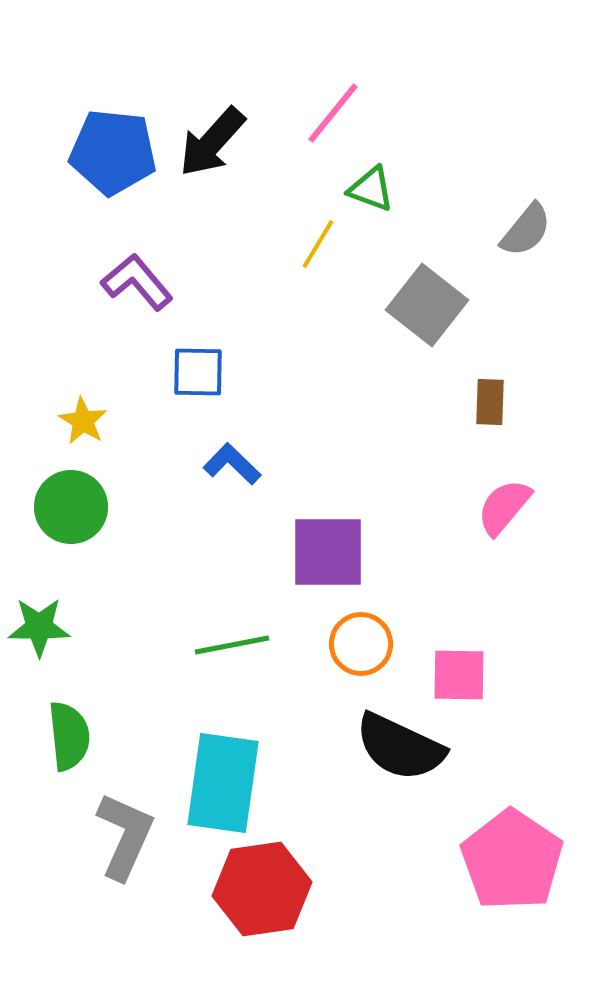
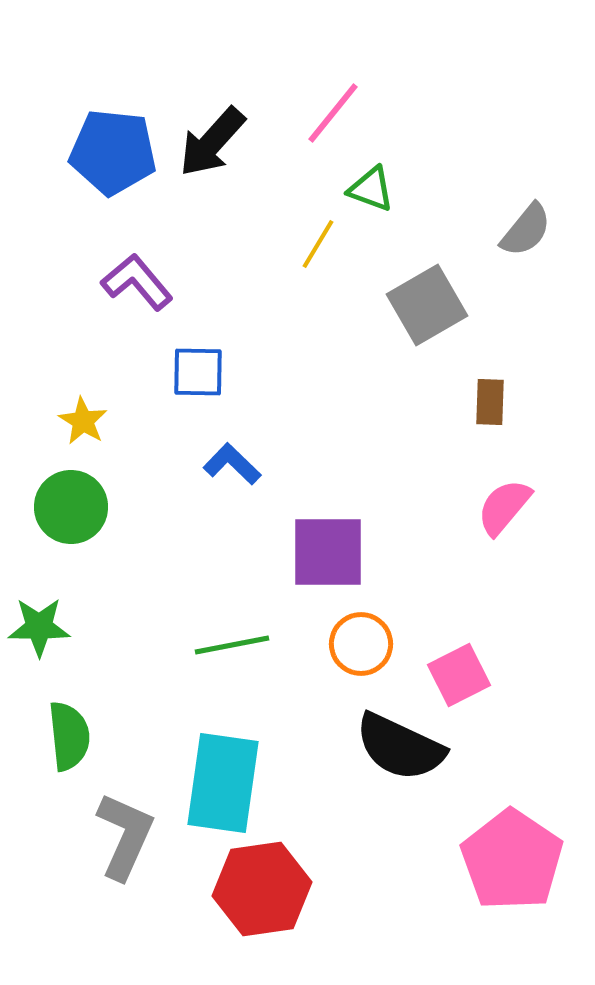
gray square: rotated 22 degrees clockwise
pink square: rotated 28 degrees counterclockwise
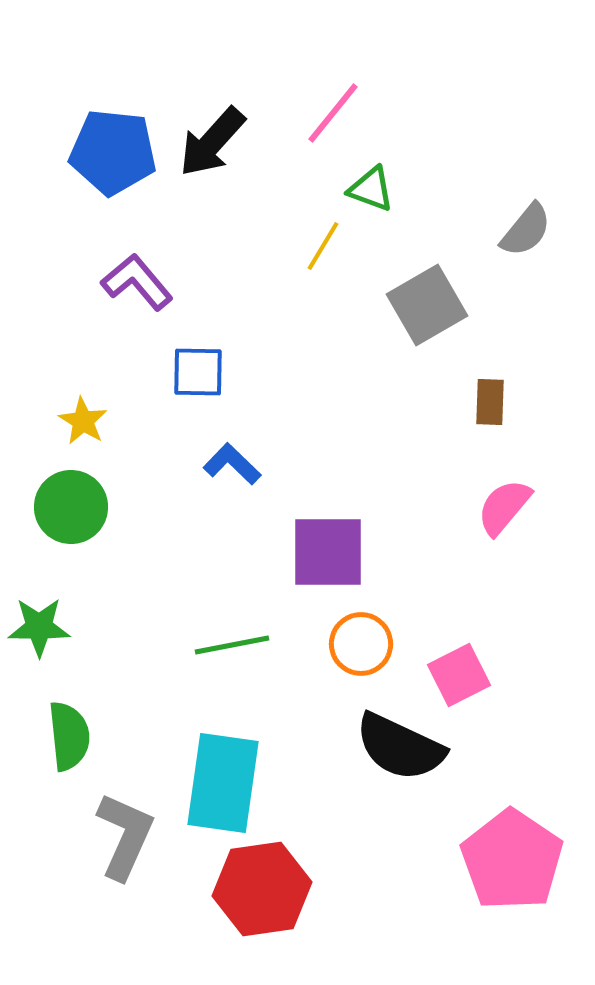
yellow line: moved 5 px right, 2 px down
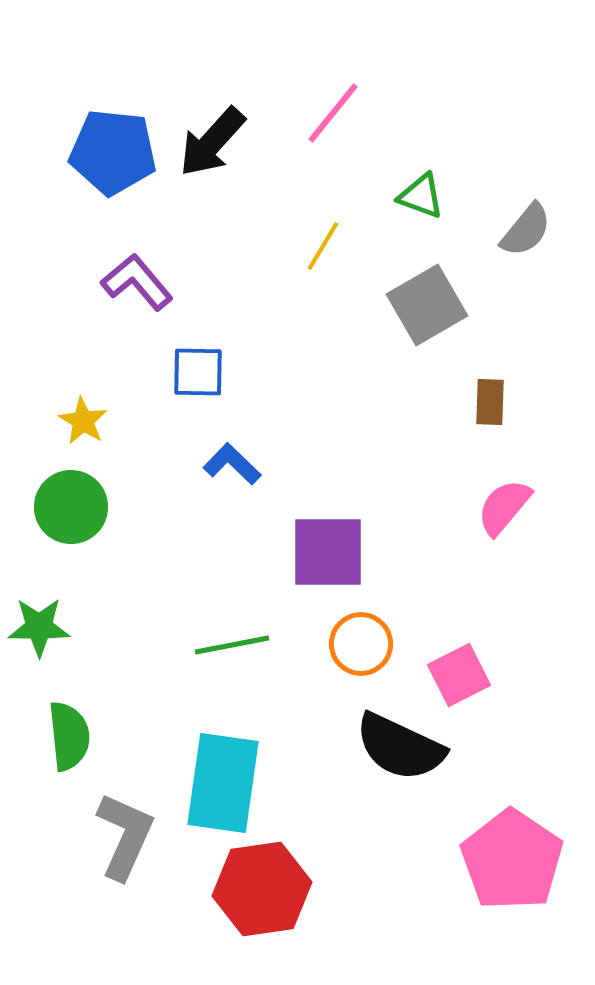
green triangle: moved 50 px right, 7 px down
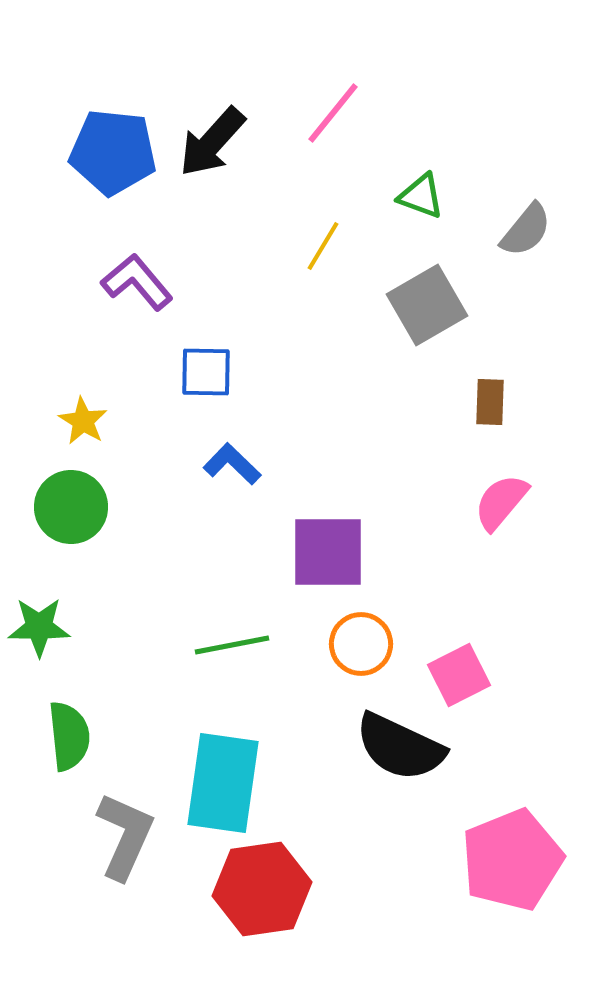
blue square: moved 8 px right
pink semicircle: moved 3 px left, 5 px up
pink pentagon: rotated 16 degrees clockwise
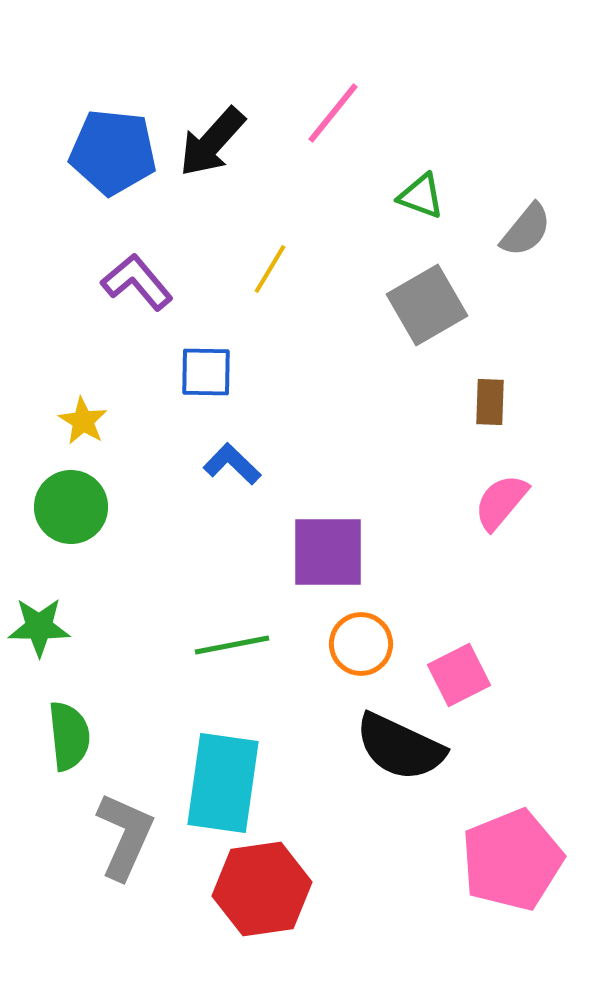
yellow line: moved 53 px left, 23 px down
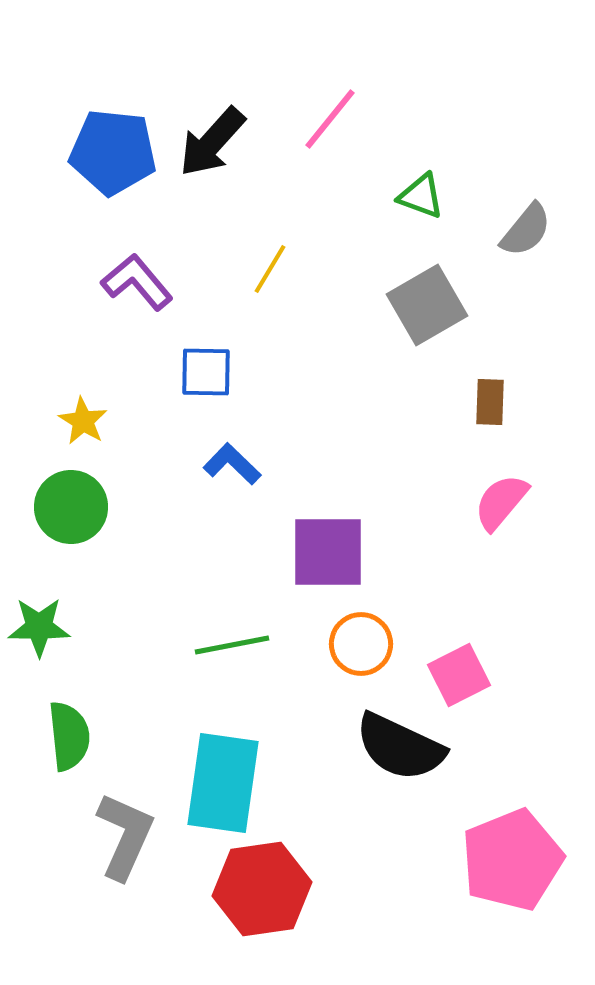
pink line: moved 3 px left, 6 px down
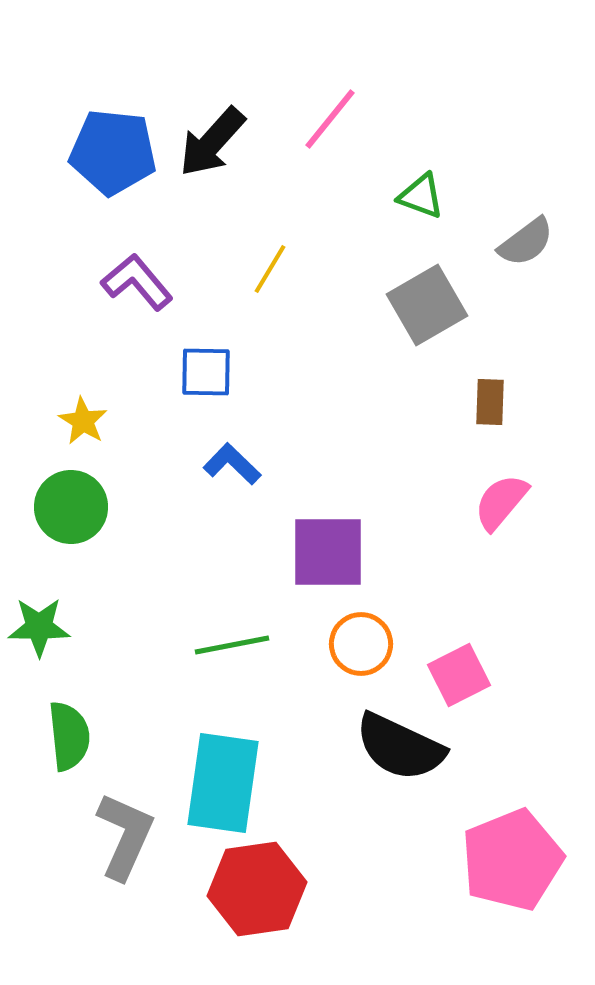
gray semicircle: moved 12 px down; rotated 14 degrees clockwise
red hexagon: moved 5 px left
